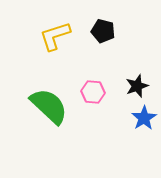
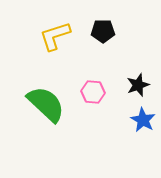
black pentagon: rotated 15 degrees counterclockwise
black star: moved 1 px right, 1 px up
green semicircle: moved 3 px left, 2 px up
blue star: moved 1 px left, 2 px down; rotated 10 degrees counterclockwise
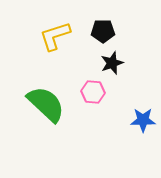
black star: moved 26 px left, 22 px up
blue star: rotated 30 degrees counterclockwise
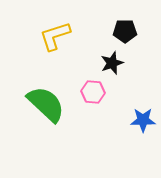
black pentagon: moved 22 px right
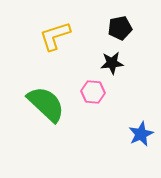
black pentagon: moved 5 px left, 3 px up; rotated 10 degrees counterclockwise
black star: rotated 15 degrees clockwise
blue star: moved 2 px left, 14 px down; rotated 25 degrees counterclockwise
